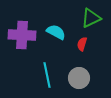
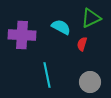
cyan semicircle: moved 5 px right, 5 px up
gray circle: moved 11 px right, 4 px down
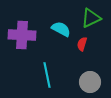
cyan semicircle: moved 2 px down
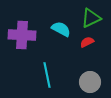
red semicircle: moved 5 px right, 2 px up; rotated 48 degrees clockwise
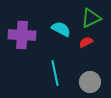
red semicircle: moved 1 px left
cyan line: moved 8 px right, 2 px up
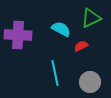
purple cross: moved 4 px left
red semicircle: moved 5 px left, 4 px down
